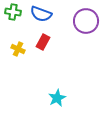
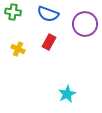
blue semicircle: moved 7 px right
purple circle: moved 1 px left, 3 px down
red rectangle: moved 6 px right
cyan star: moved 10 px right, 4 px up
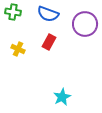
cyan star: moved 5 px left, 3 px down
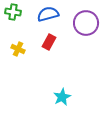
blue semicircle: rotated 145 degrees clockwise
purple circle: moved 1 px right, 1 px up
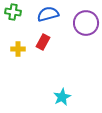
red rectangle: moved 6 px left
yellow cross: rotated 24 degrees counterclockwise
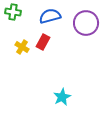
blue semicircle: moved 2 px right, 2 px down
yellow cross: moved 4 px right, 2 px up; rotated 32 degrees clockwise
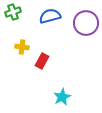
green cross: rotated 28 degrees counterclockwise
red rectangle: moved 1 px left, 19 px down
yellow cross: rotated 24 degrees counterclockwise
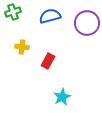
purple circle: moved 1 px right
red rectangle: moved 6 px right
